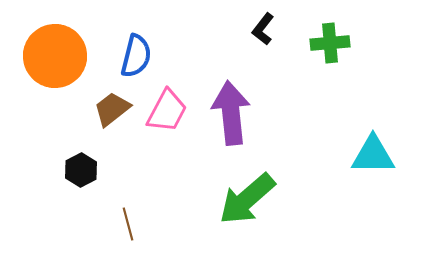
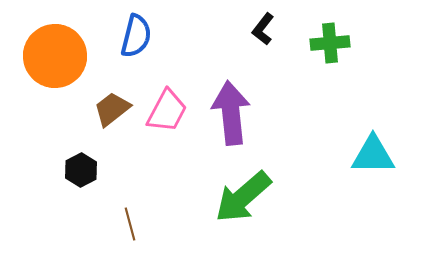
blue semicircle: moved 20 px up
green arrow: moved 4 px left, 2 px up
brown line: moved 2 px right
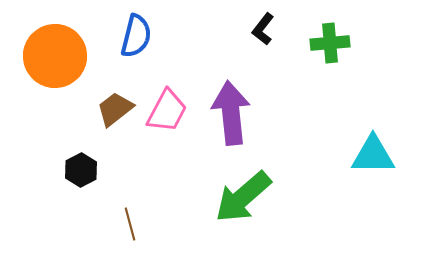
brown trapezoid: moved 3 px right
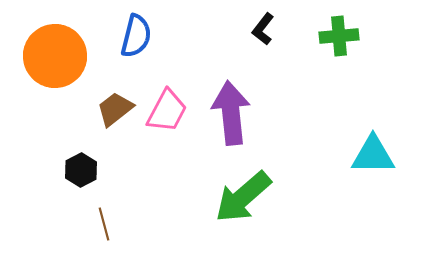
green cross: moved 9 px right, 7 px up
brown line: moved 26 px left
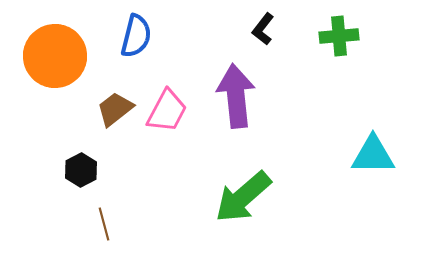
purple arrow: moved 5 px right, 17 px up
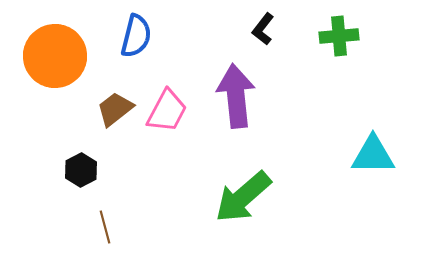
brown line: moved 1 px right, 3 px down
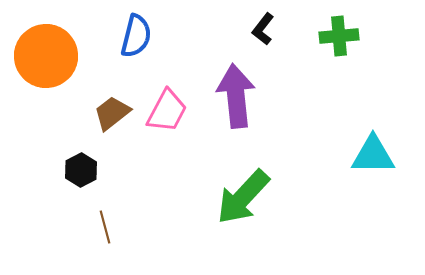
orange circle: moved 9 px left
brown trapezoid: moved 3 px left, 4 px down
green arrow: rotated 6 degrees counterclockwise
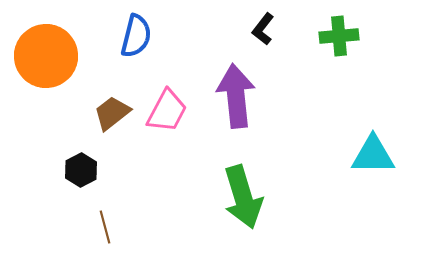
green arrow: rotated 60 degrees counterclockwise
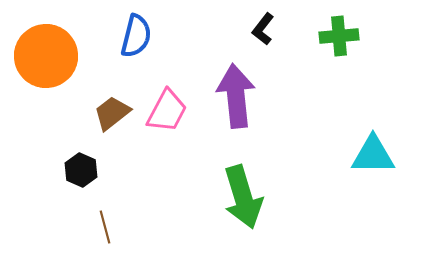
black hexagon: rotated 8 degrees counterclockwise
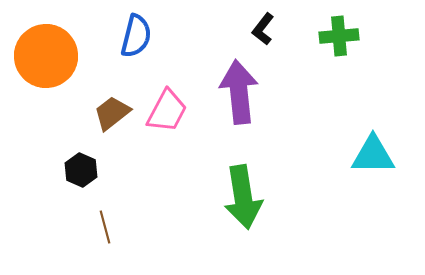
purple arrow: moved 3 px right, 4 px up
green arrow: rotated 8 degrees clockwise
